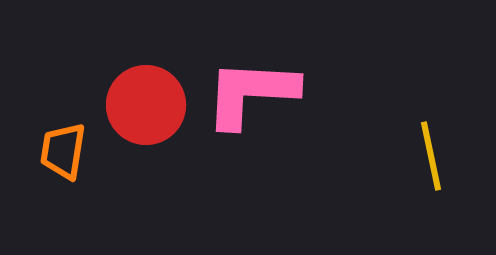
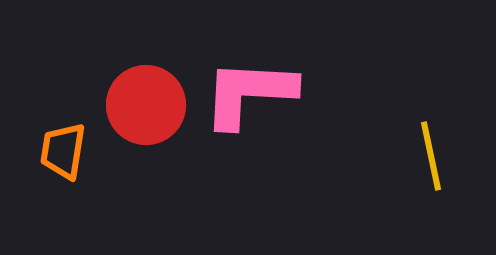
pink L-shape: moved 2 px left
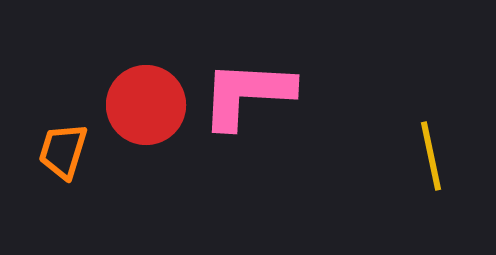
pink L-shape: moved 2 px left, 1 px down
orange trapezoid: rotated 8 degrees clockwise
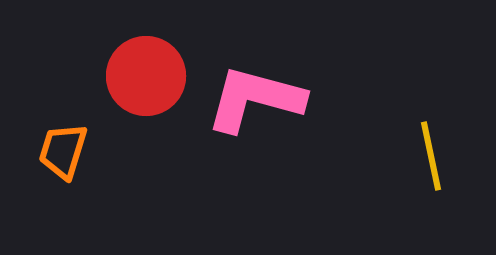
pink L-shape: moved 8 px right, 5 px down; rotated 12 degrees clockwise
red circle: moved 29 px up
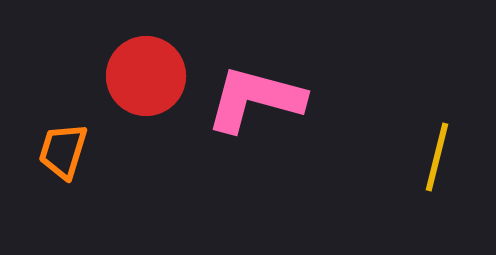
yellow line: moved 6 px right, 1 px down; rotated 26 degrees clockwise
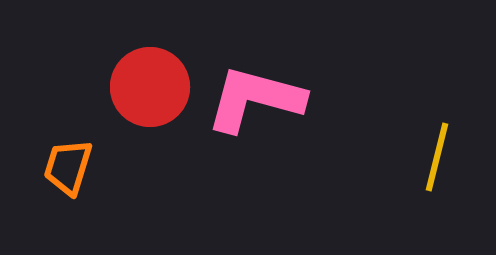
red circle: moved 4 px right, 11 px down
orange trapezoid: moved 5 px right, 16 px down
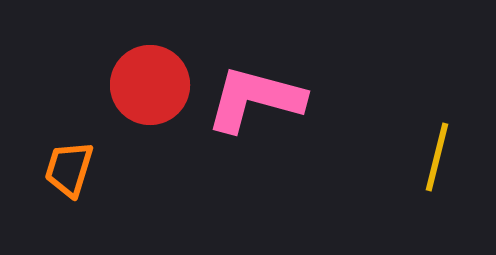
red circle: moved 2 px up
orange trapezoid: moved 1 px right, 2 px down
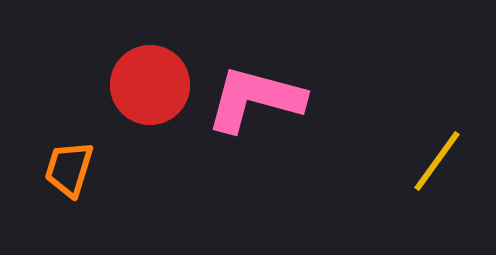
yellow line: moved 4 px down; rotated 22 degrees clockwise
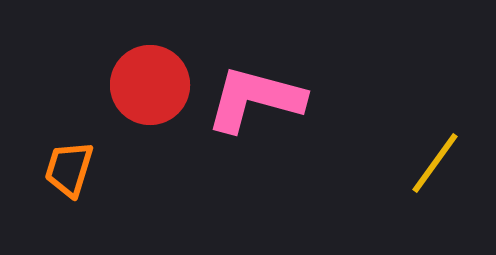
yellow line: moved 2 px left, 2 px down
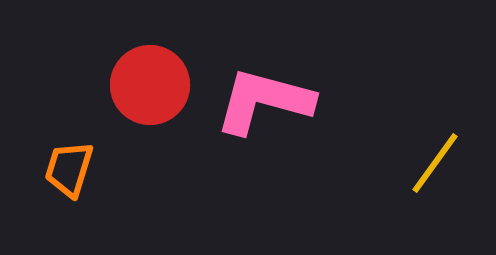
pink L-shape: moved 9 px right, 2 px down
